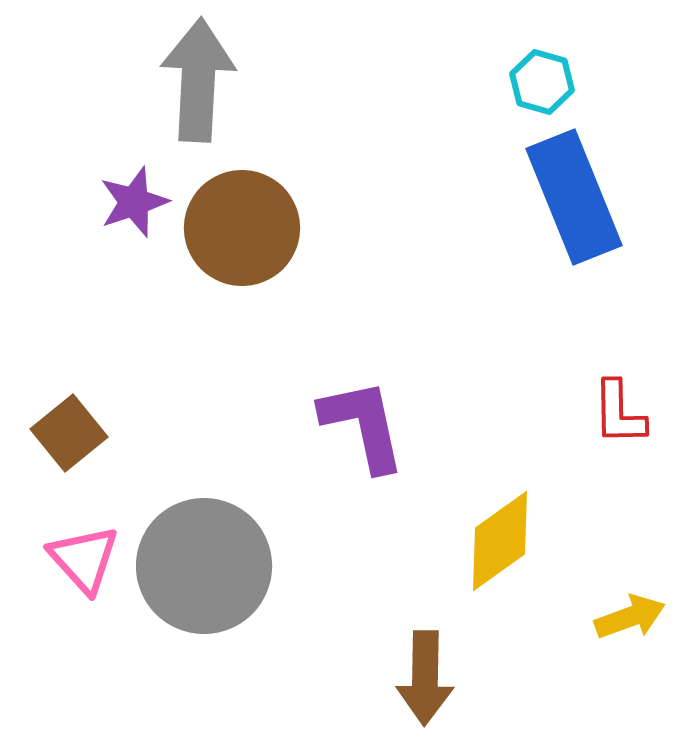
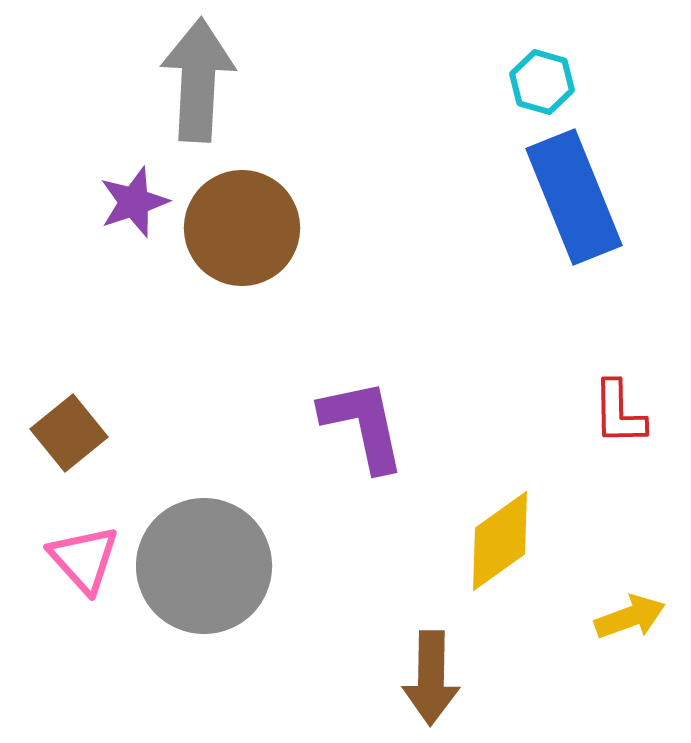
brown arrow: moved 6 px right
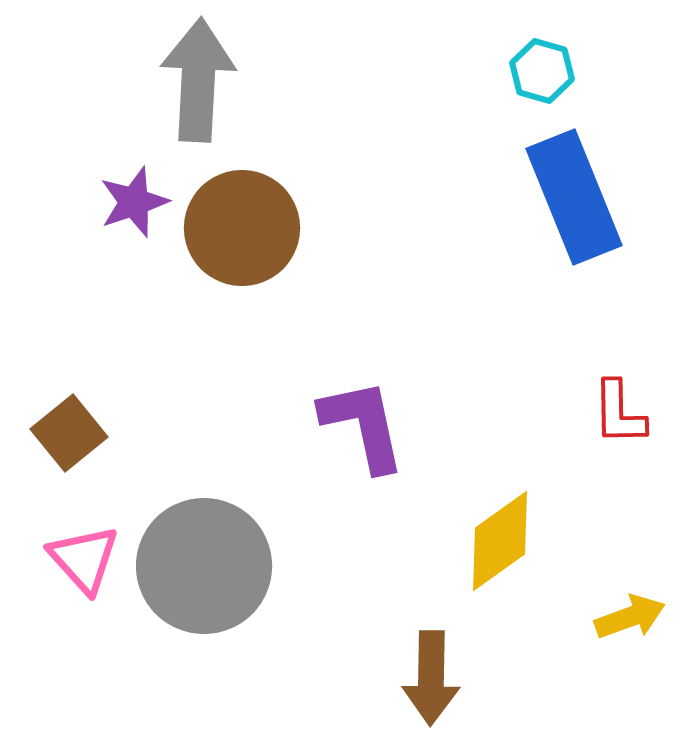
cyan hexagon: moved 11 px up
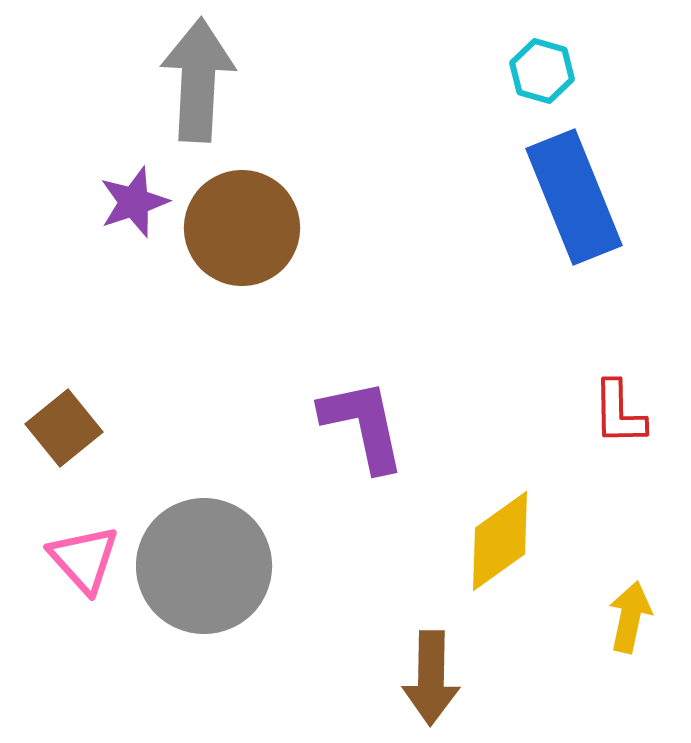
brown square: moved 5 px left, 5 px up
yellow arrow: rotated 58 degrees counterclockwise
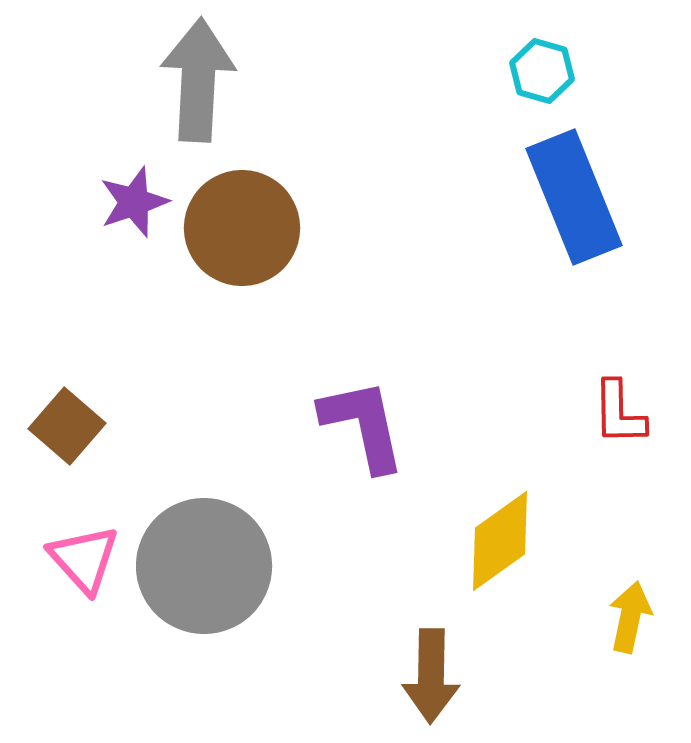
brown square: moved 3 px right, 2 px up; rotated 10 degrees counterclockwise
brown arrow: moved 2 px up
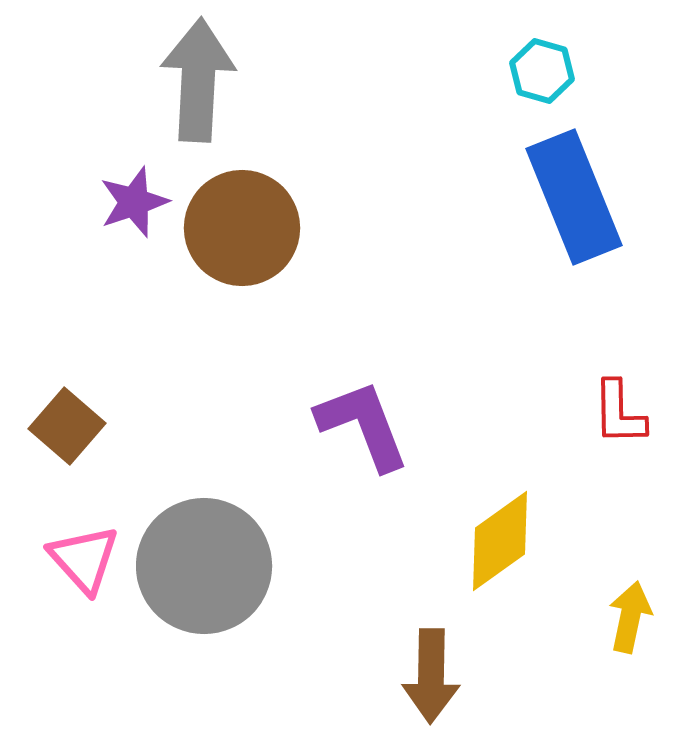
purple L-shape: rotated 9 degrees counterclockwise
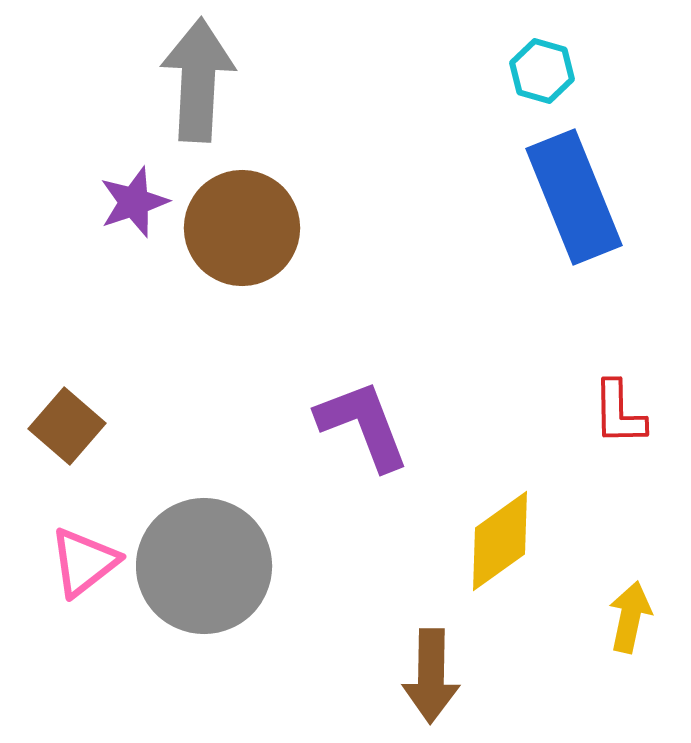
pink triangle: moved 3 px down; rotated 34 degrees clockwise
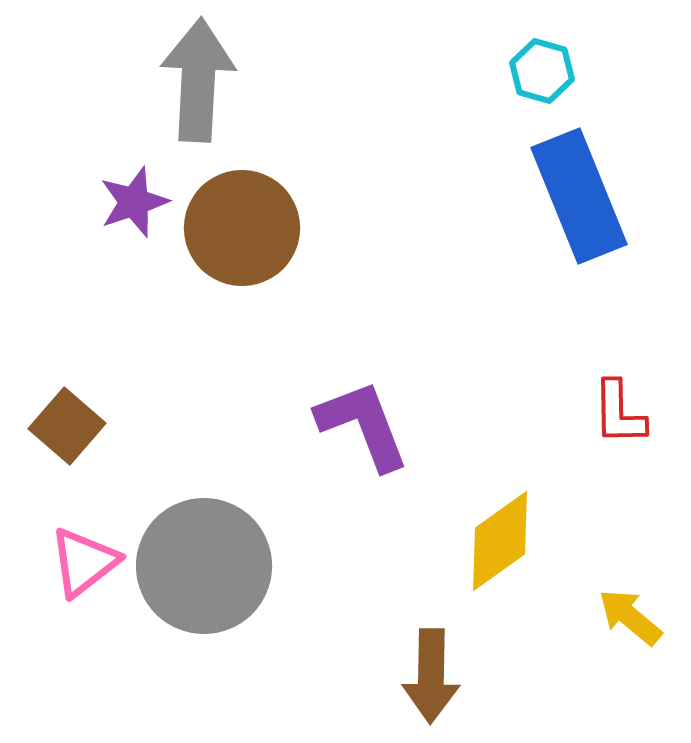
blue rectangle: moved 5 px right, 1 px up
yellow arrow: rotated 62 degrees counterclockwise
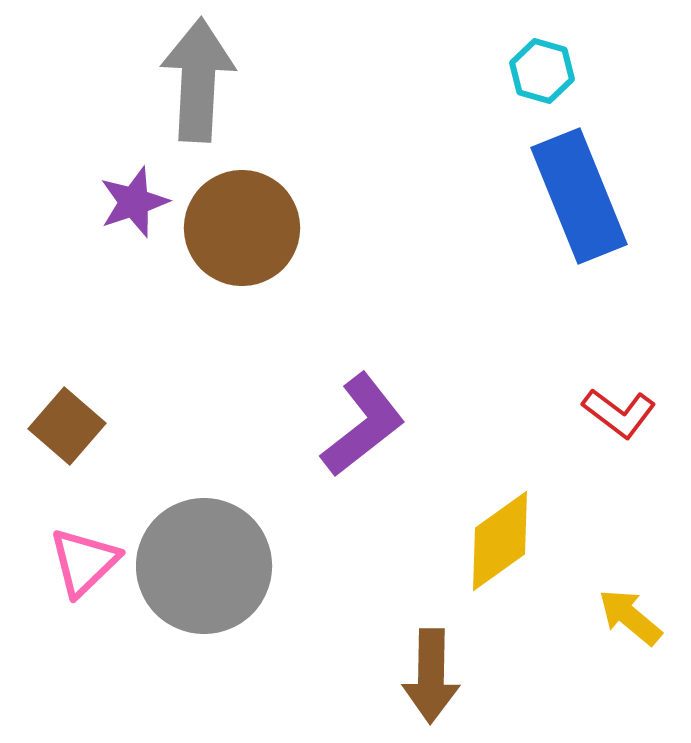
red L-shape: rotated 52 degrees counterclockwise
purple L-shape: rotated 73 degrees clockwise
pink triangle: rotated 6 degrees counterclockwise
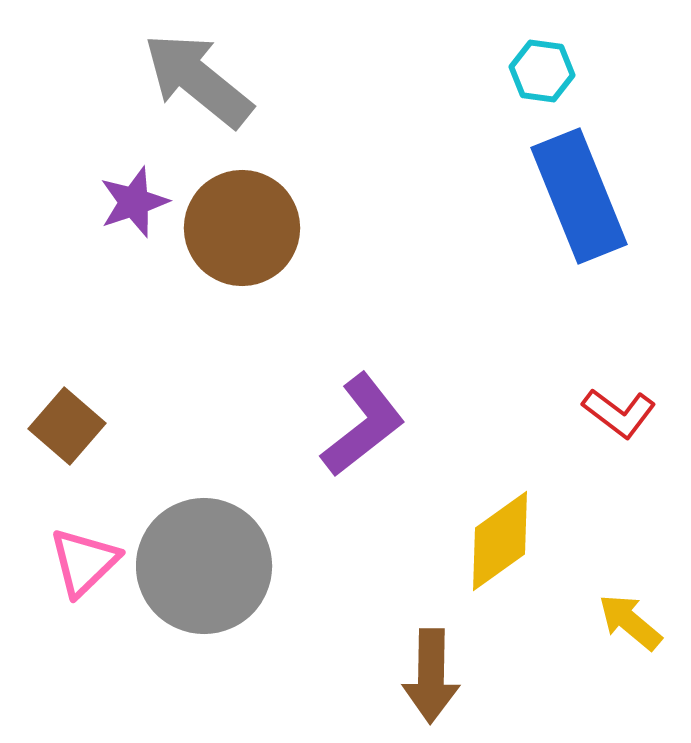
cyan hexagon: rotated 8 degrees counterclockwise
gray arrow: rotated 54 degrees counterclockwise
yellow arrow: moved 5 px down
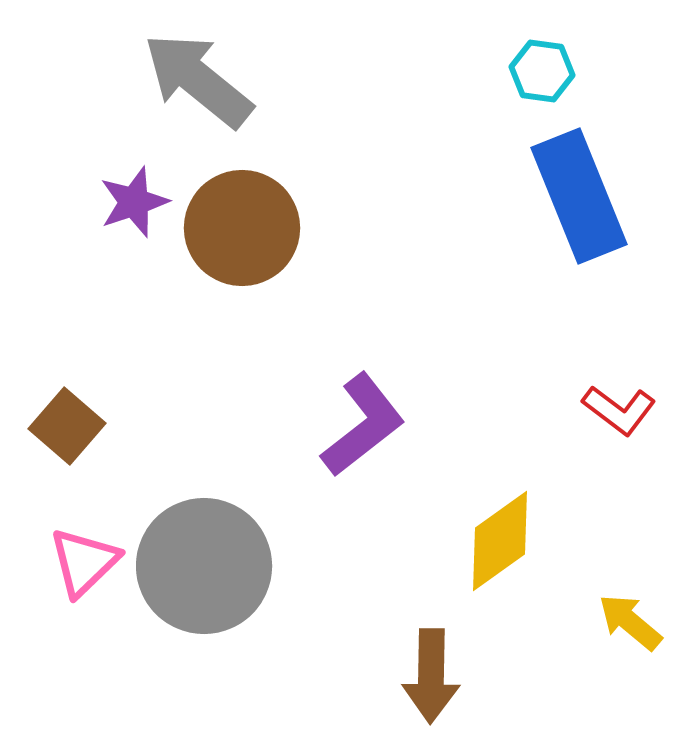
red L-shape: moved 3 px up
